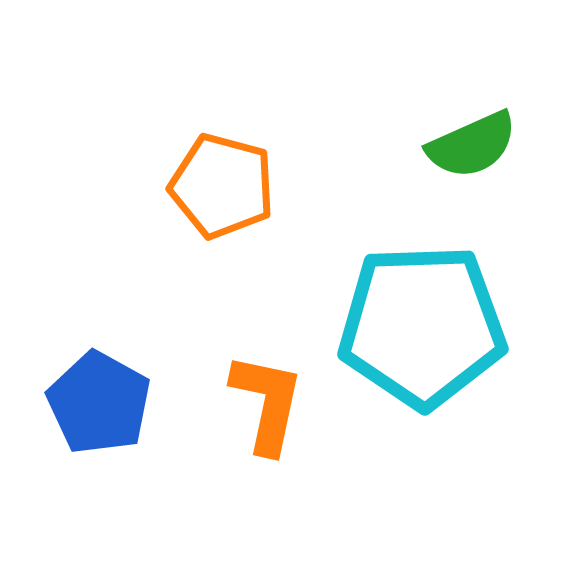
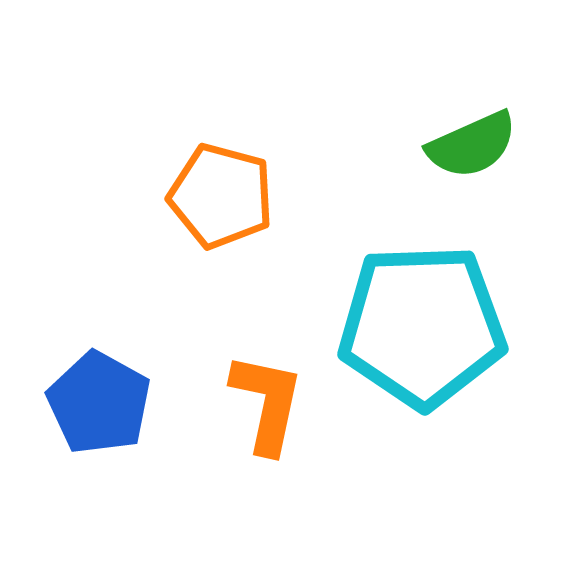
orange pentagon: moved 1 px left, 10 px down
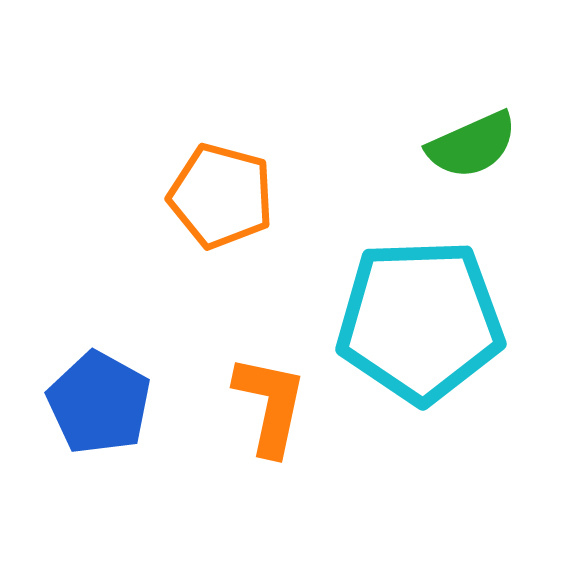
cyan pentagon: moved 2 px left, 5 px up
orange L-shape: moved 3 px right, 2 px down
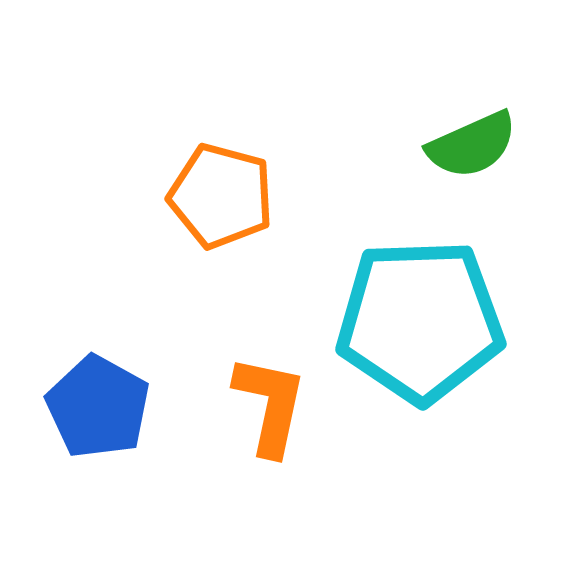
blue pentagon: moved 1 px left, 4 px down
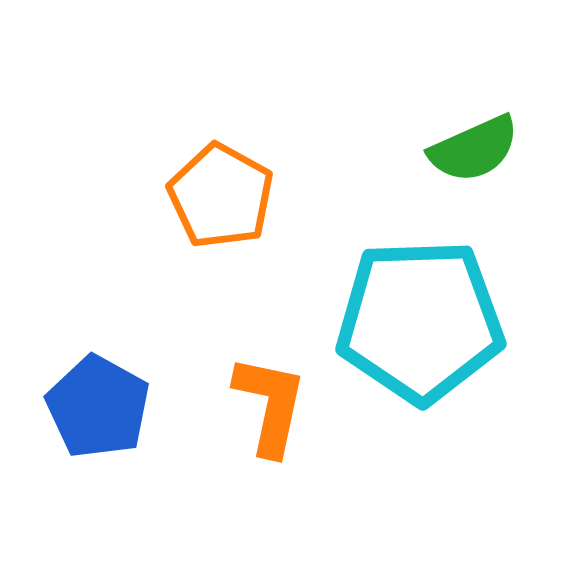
green semicircle: moved 2 px right, 4 px down
orange pentagon: rotated 14 degrees clockwise
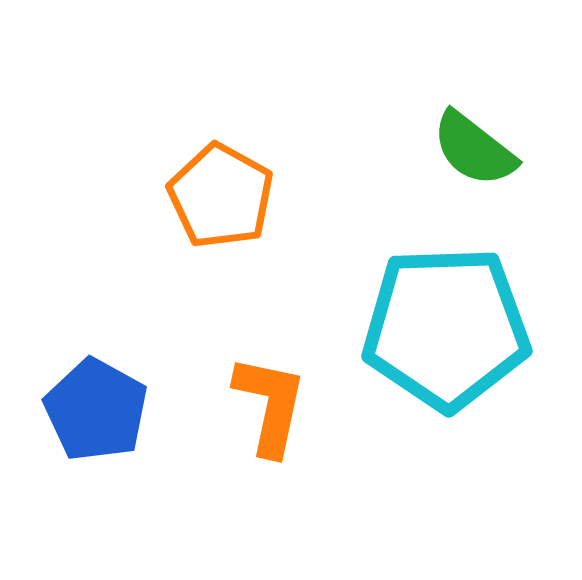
green semicircle: rotated 62 degrees clockwise
cyan pentagon: moved 26 px right, 7 px down
blue pentagon: moved 2 px left, 3 px down
